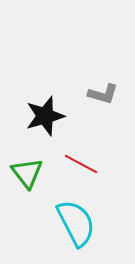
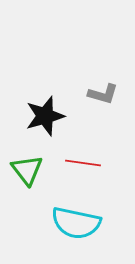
red line: moved 2 px right, 1 px up; rotated 20 degrees counterclockwise
green triangle: moved 3 px up
cyan semicircle: rotated 129 degrees clockwise
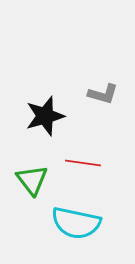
green triangle: moved 5 px right, 10 px down
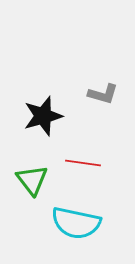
black star: moved 2 px left
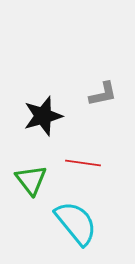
gray L-shape: rotated 28 degrees counterclockwise
green triangle: moved 1 px left
cyan semicircle: rotated 141 degrees counterclockwise
